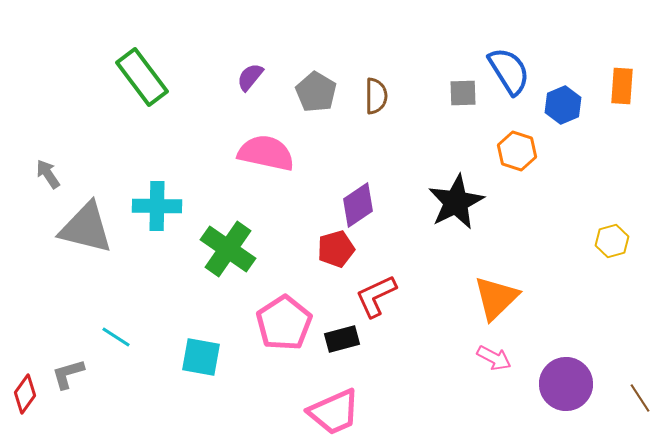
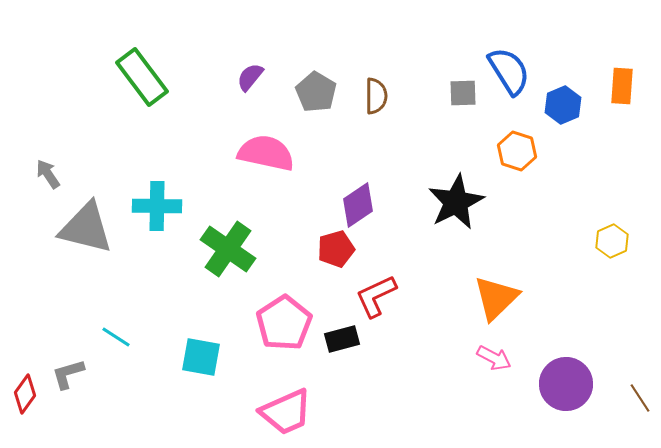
yellow hexagon: rotated 8 degrees counterclockwise
pink trapezoid: moved 48 px left
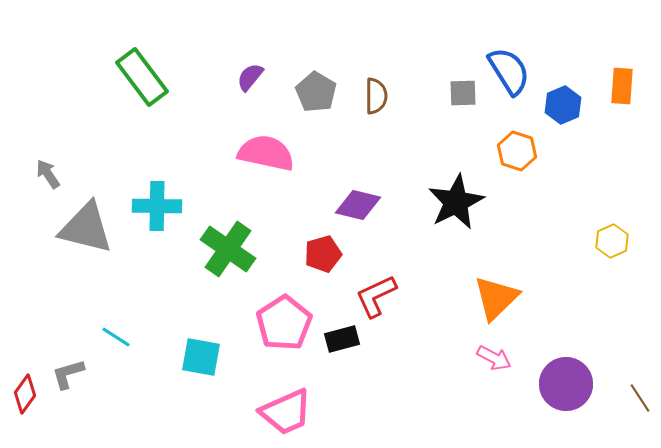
purple diamond: rotated 48 degrees clockwise
red pentagon: moved 13 px left, 5 px down
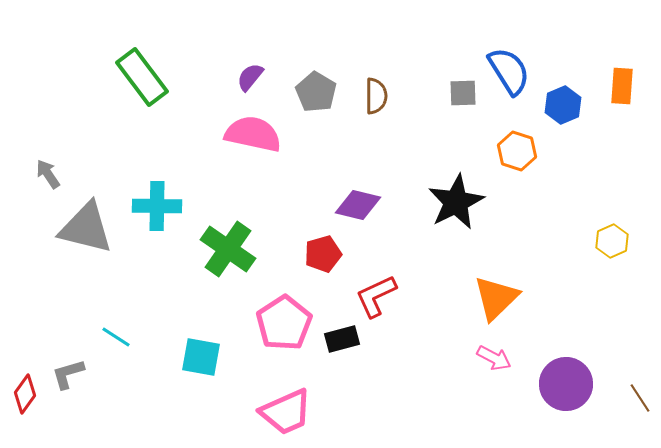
pink semicircle: moved 13 px left, 19 px up
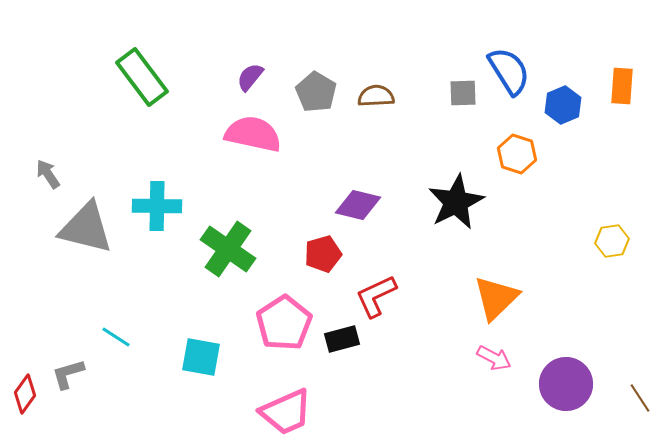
brown semicircle: rotated 93 degrees counterclockwise
orange hexagon: moved 3 px down
yellow hexagon: rotated 16 degrees clockwise
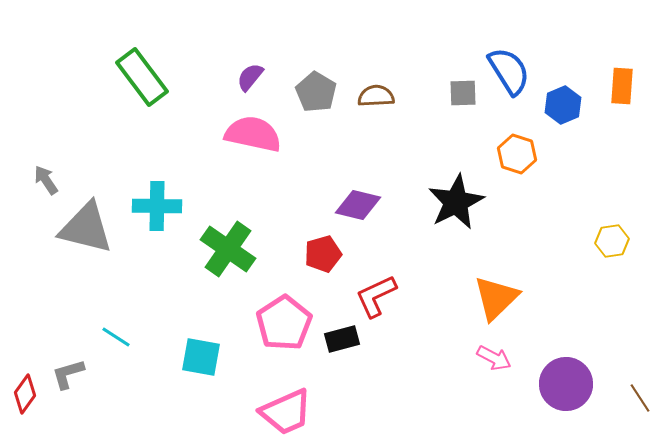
gray arrow: moved 2 px left, 6 px down
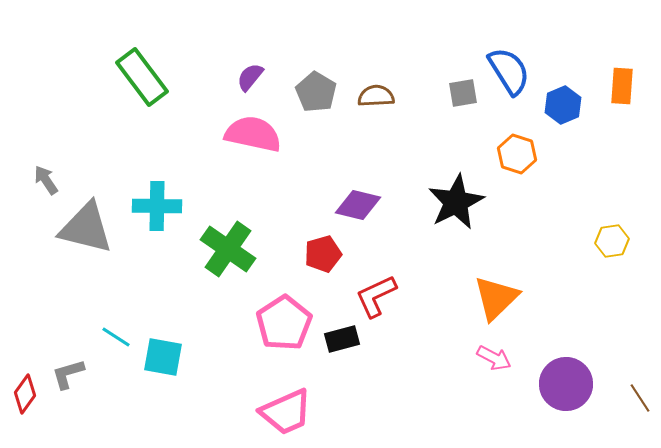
gray square: rotated 8 degrees counterclockwise
cyan square: moved 38 px left
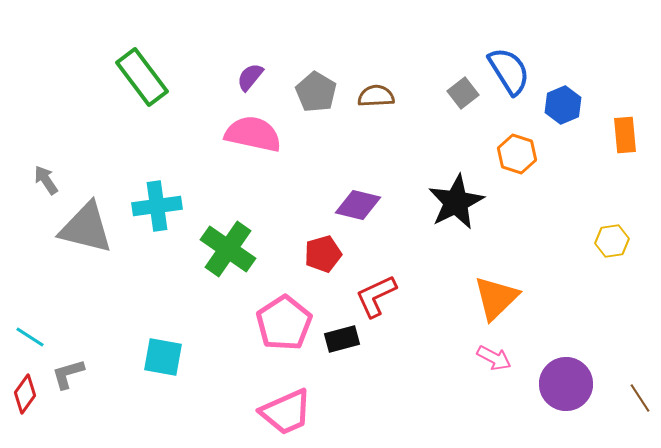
orange rectangle: moved 3 px right, 49 px down; rotated 9 degrees counterclockwise
gray square: rotated 28 degrees counterclockwise
cyan cross: rotated 9 degrees counterclockwise
cyan line: moved 86 px left
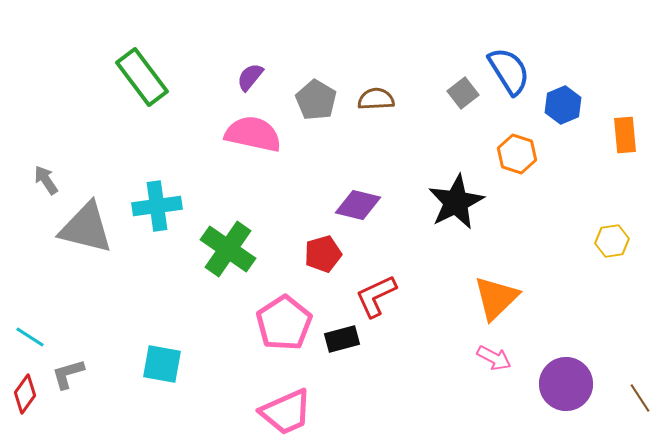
gray pentagon: moved 8 px down
brown semicircle: moved 3 px down
cyan square: moved 1 px left, 7 px down
